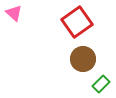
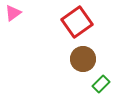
pink triangle: moved 1 px left; rotated 42 degrees clockwise
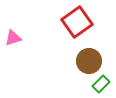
pink triangle: moved 25 px down; rotated 18 degrees clockwise
brown circle: moved 6 px right, 2 px down
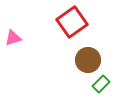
red square: moved 5 px left
brown circle: moved 1 px left, 1 px up
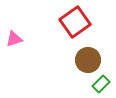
red square: moved 3 px right
pink triangle: moved 1 px right, 1 px down
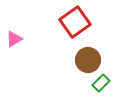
pink triangle: rotated 12 degrees counterclockwise
green rectangle: moved 1 px up
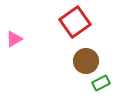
brown circle: moved 2 px left, 1 px down
green rectangle: rotated 18 degrees clockwise
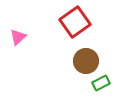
pink triangle: moved 4 px right, 2 px up; rotated 12 degrees counterclockwise
